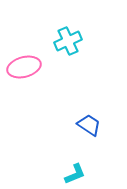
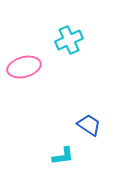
cyan cross: moved 1 px right, 1 px up
cyan L-shape: moved 12 px left, 18 px up; rotated 15 degrees clockwise
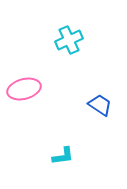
pink ellipse: moved 22 px down
blue trapezoid: moved 11 px right, 20 px up
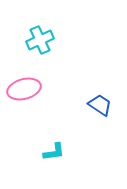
cyan cross: moved 29 px left
cyan L-shape: moved 9 px left, 4 px up
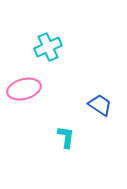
cyan cross: moved 8 px right, 7 px down
cyan L-shape: moved 12 px right, 15 px up; rotated 75 degrees counterclockwise
